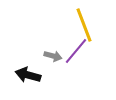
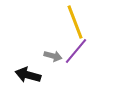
yellow line: moved 9 px left, 3 px up
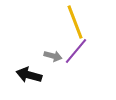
black arrow: moved 1 px right
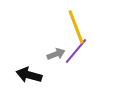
yellow line: moved 1 px right, 5 px down
gray arrow: moved 3 px right, 2 px up; rotated 36 degrees counterclockwise
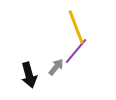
gray arrow: moved 13 px down; rotated 30 degrees counterclockwise
black arrow: rotated 120 degrees counterclockwise
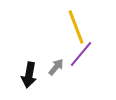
purple line: moved 5 px right, 3 px down
black arrow: rotated 25 degrees clockwise
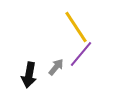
yellow line: rotated 12 degrees counterclockwise
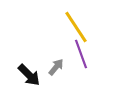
purple line: rotated 60 degrees counterclockwise
black arrow: rotated 55 degrees counterclockwise
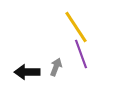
gray arrow: rotated 18 degrees counterclockwise
black arrow: moved 2 px left, 3 px up; rotated 135 degrees clockwise
